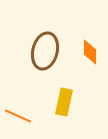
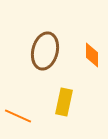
orange diamond: moved 2 px right, 3 px down
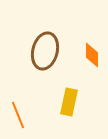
yellow rectangle: moved 5 px right
orange line: moved 1 px up; rotated 44 degrees clockwise
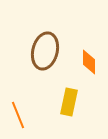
orange diamond: moved 3 px left, 7 px down
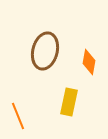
orange diamond: rotated 10 degrees clockwise
orange line: moved 1 px down
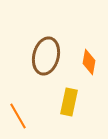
brown ellipse: moved 1 px right, 5 px down
orange line: rotated 8 degrees counterclockwise
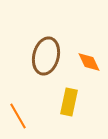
orange diamond: rotated 35 degrees counterclockwise
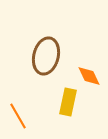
orange diamond: moved 14 px down
yellow rectangle: moved 1 px left
